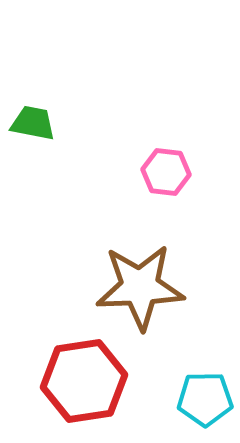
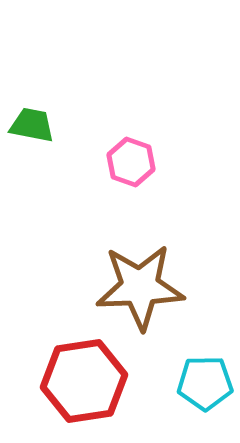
green trapezoid: moved 1 px left, 2 px down
pink hexagon: moved 35 px left, 10 px up; rotated 12 degrees clockwise
cyan pentagon: moved 16 px up
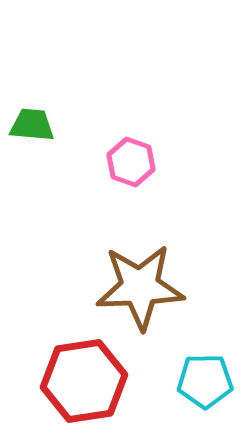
green trapezoid: rotated 6 degrees counterclockwise
cyan pentagon: moved 2 px up
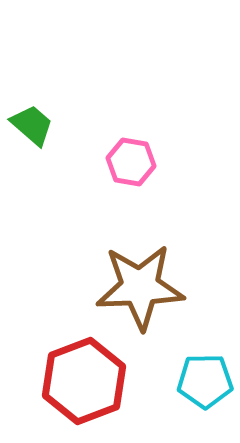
green trapezoid: rotated 36 degrees clockwise
pink hexagon: rotated 9 degrees counterclockwise
red hexagon: rotated 12 degrees counterclockwise
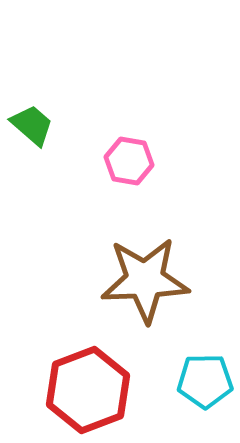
pink hexagon: moved 2 px left, 1 px up
brown star: moved 5 px right, 7 px up
red hexagon: moved 4 px right, 9 px down
